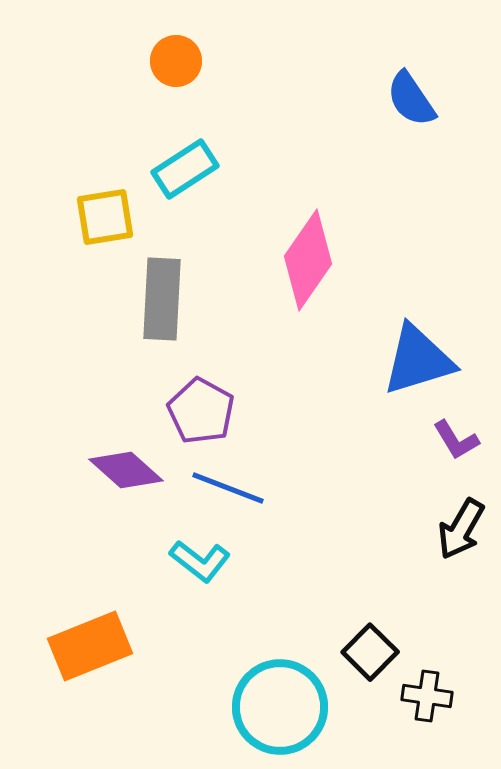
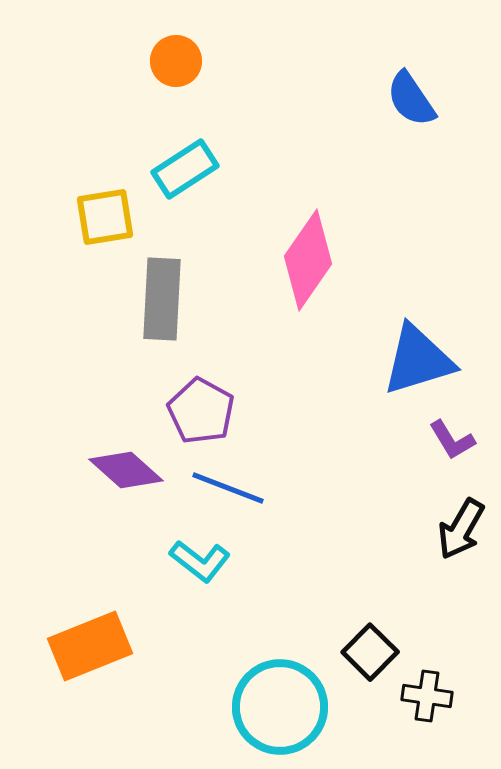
purple L-shape: moved 4 px left
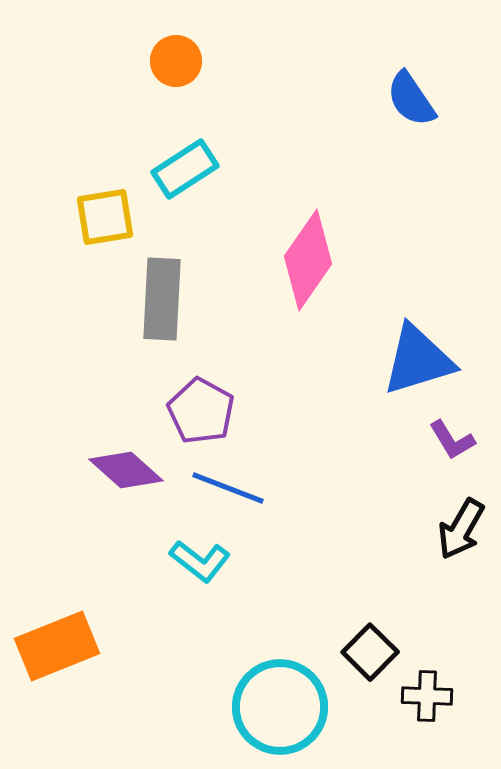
orange rectangle: moved 33 px left
black cross: rotated 6 degrees counterclockwise
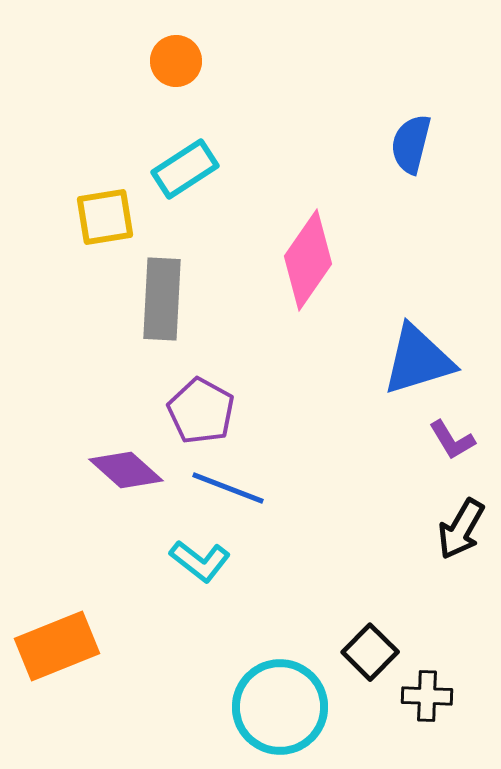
blue semicircle: moved 45 px down; rotated 48 degrees clockwise
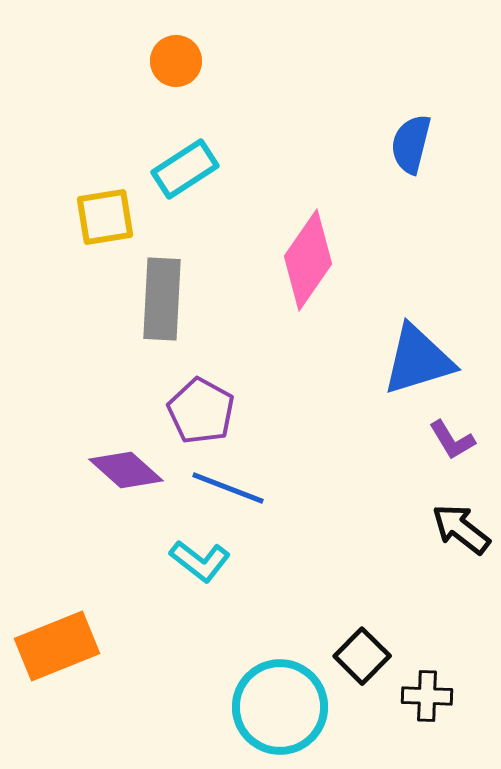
black arrow: rotated 98 degrees clockwise
black square: moved 8 px left, 4 px down
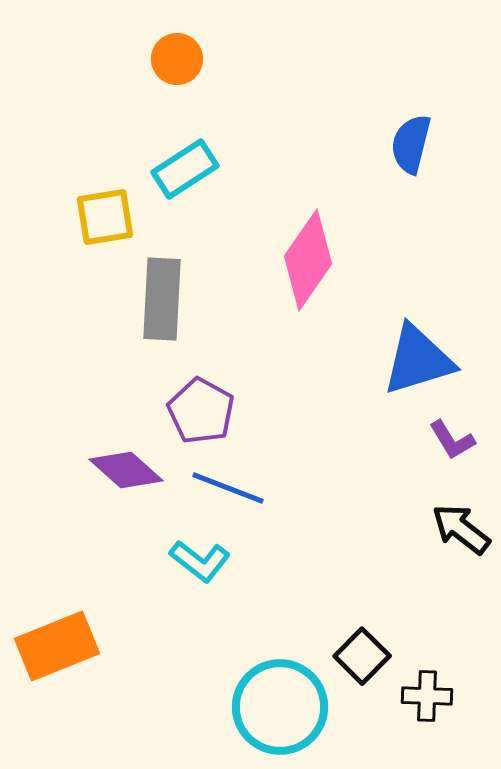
orange circle: moved 1 px right, 2 px up
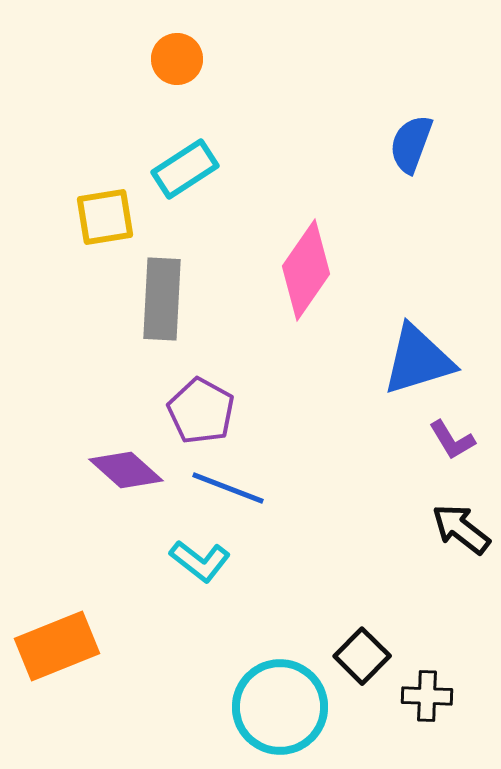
blue semicircle: rotated 6 degrees clockwise
pink diamond: moved 2 px left, 10 px down
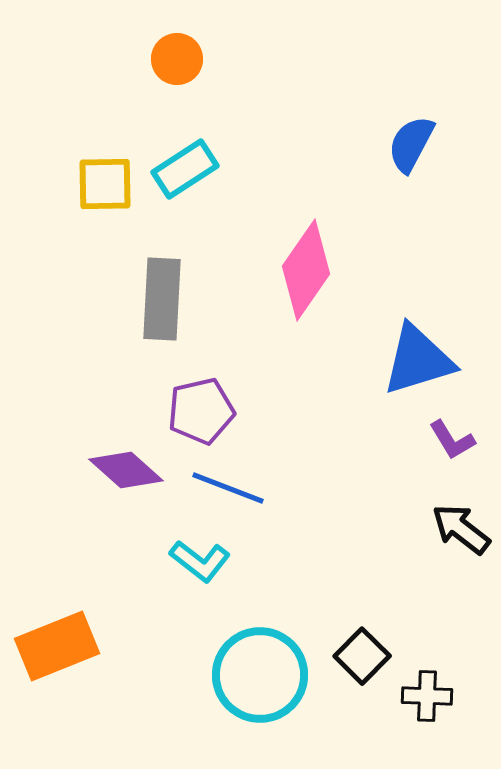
blue semicircle: rotated 8 degrees clockwise
yellow square: moved 33 px up; rotated 8 degrees clockwise
purple pentagon: rotated 30 degrees clockwise
cyan circle: moved 20 px left, 32 px up
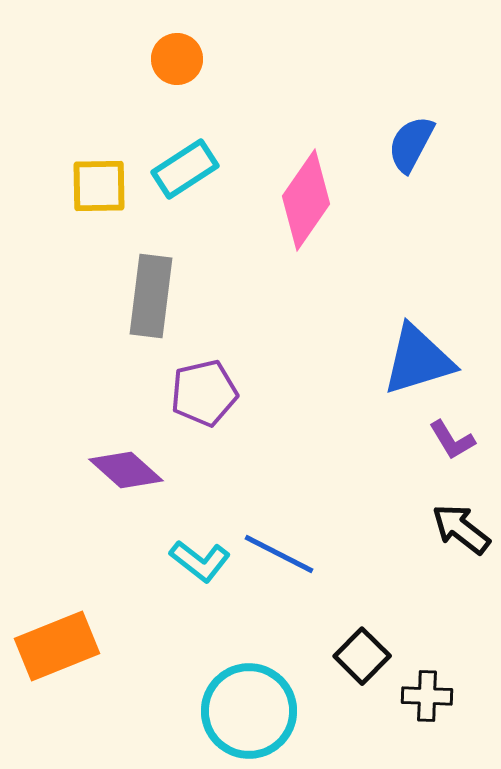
yellow square: moved 6 px left, 2 px down
pink diamond: moved 70 px up
gray rectangle: moved 11 px left, 3 px up; rotated 4 degrees clockwise
purple pentagon: moved 3 px right, 18 px up
blue line: moved 51 px right, 66 px down; rotated 6 degrees clockwise
cyan circle: moved 11 px left, 36 px down
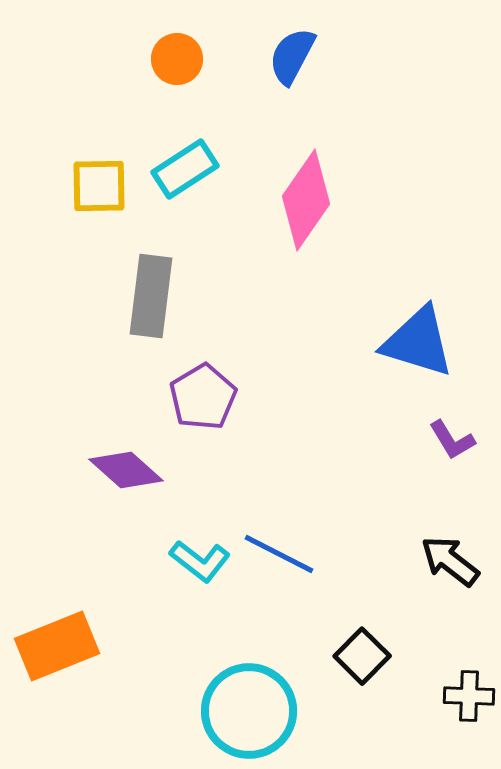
blue semicircle: moved 119 px left, 88 px up
blue triangle: moved 18 px up; rotated 34 degrees clockwise
purple pentagon: moved 1 px left, 4 px down; rotated 18 degrees counterclockwise
black arrow: moved 11 px left, 32 px down
black cross: moved 42 px right
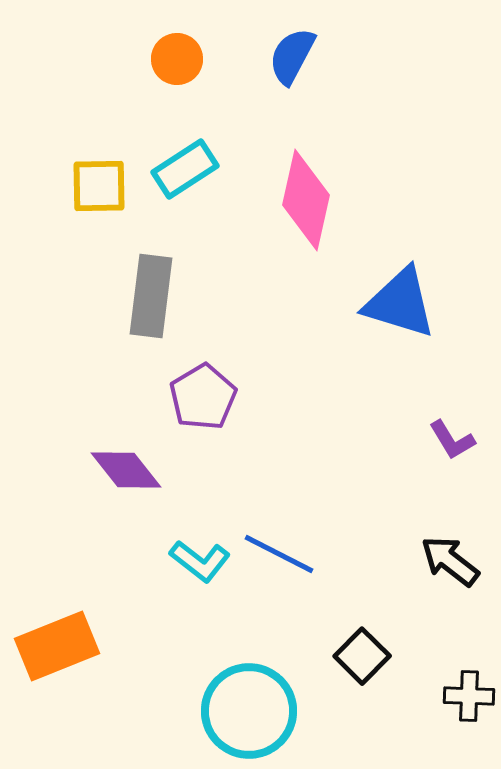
pink diamond: rotated 22 degrees counterclockwise
blue triangle: moved 18 px left, 39 px up
purple diamond: rotated 10 degrees clockwise
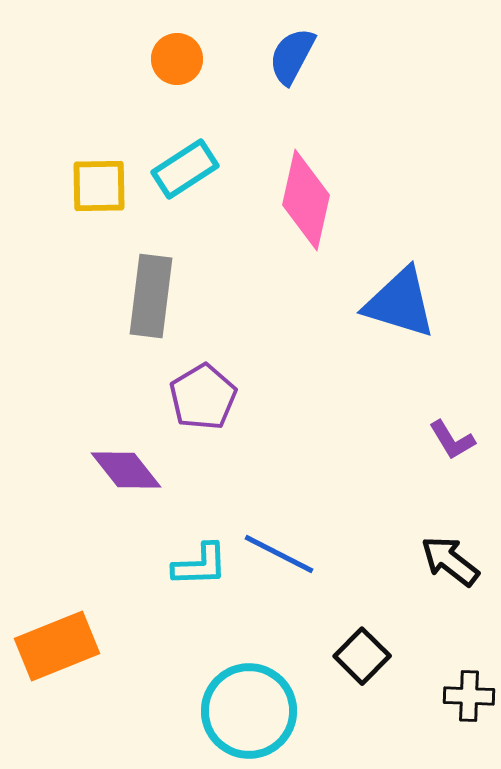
cyan L-shape: moved 4 px down; rotated 40 degrees counterclockwise
